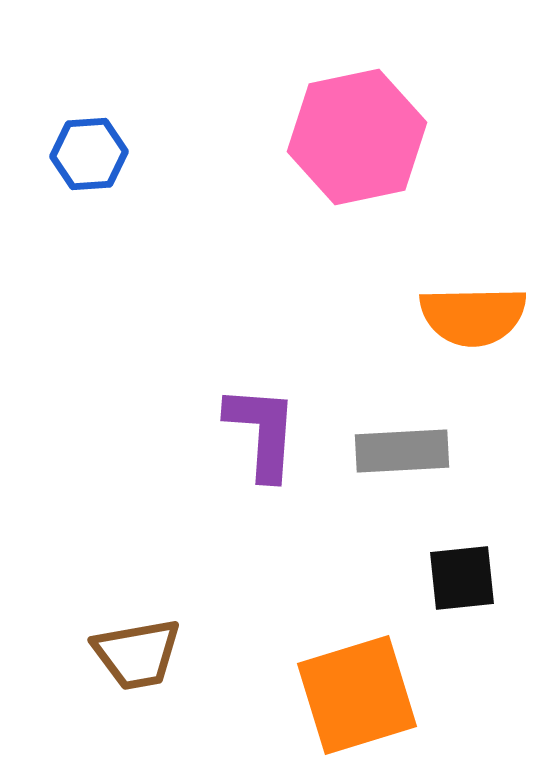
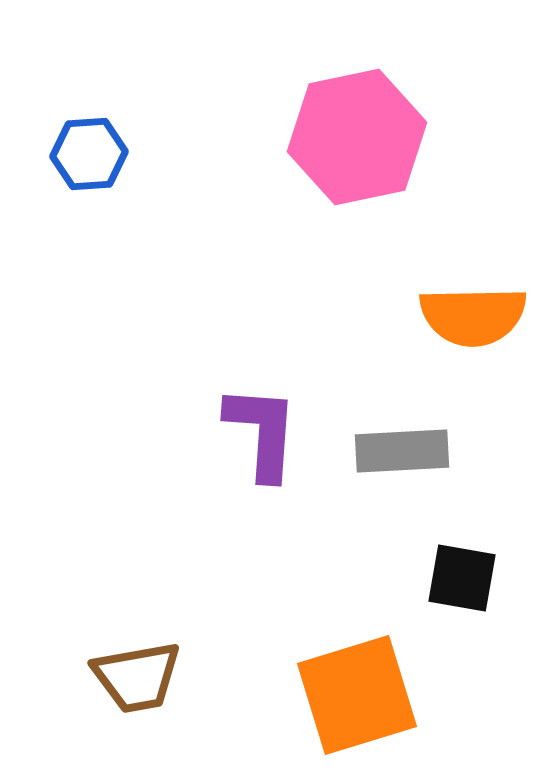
black square: rotated 16 degrees clockwise
brown trapezoid: moved 23 px down
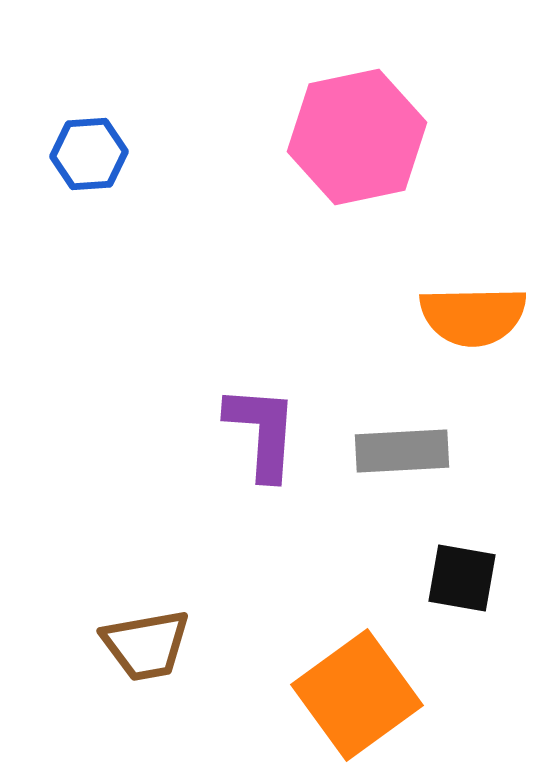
brown trapezoid: moved 9 px right, 32 px up
orange square: rotated 19 degrees counterclockwise
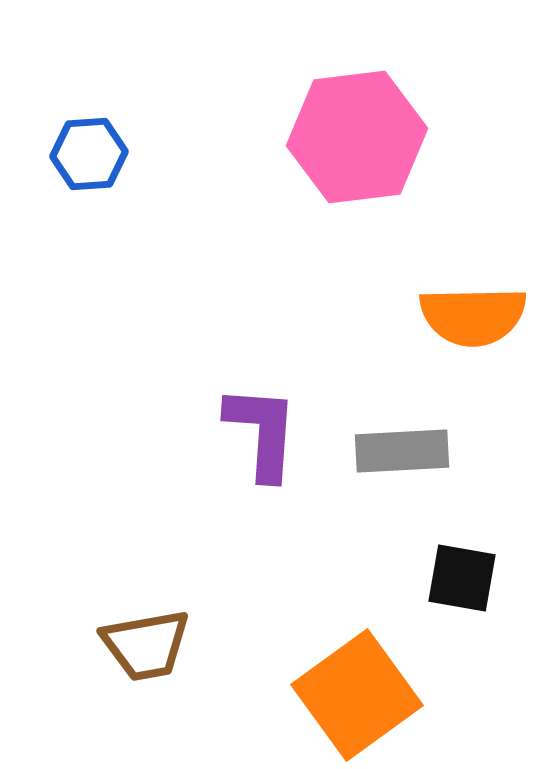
pink hexagon: rotated 5 degrees clockwise
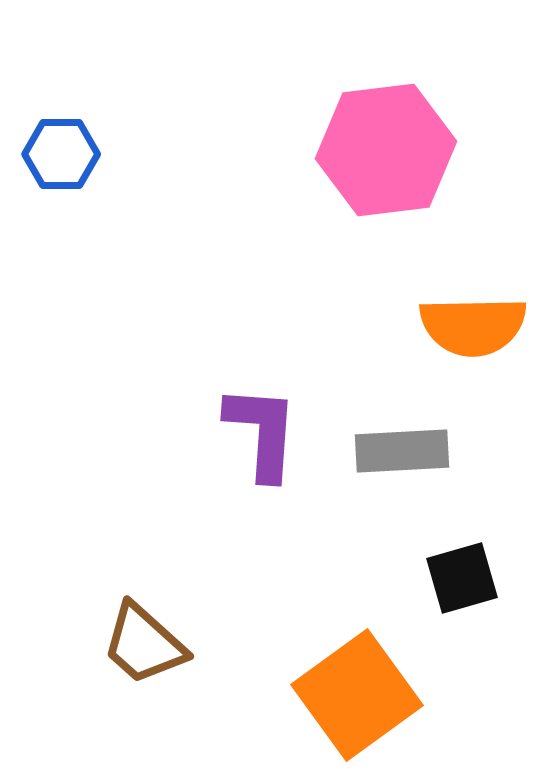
pink hexagon: moved 29 px right, 13 px down
blue hexagon: moved 28 px left; rotated 4 degrees clockwise
orange semicircle: moved 10 px down
black square: rotated 26 degrees counterclockwise
brown trapezoid: moved 2 px left, 1 px up; rotated 52 degrees clockwise
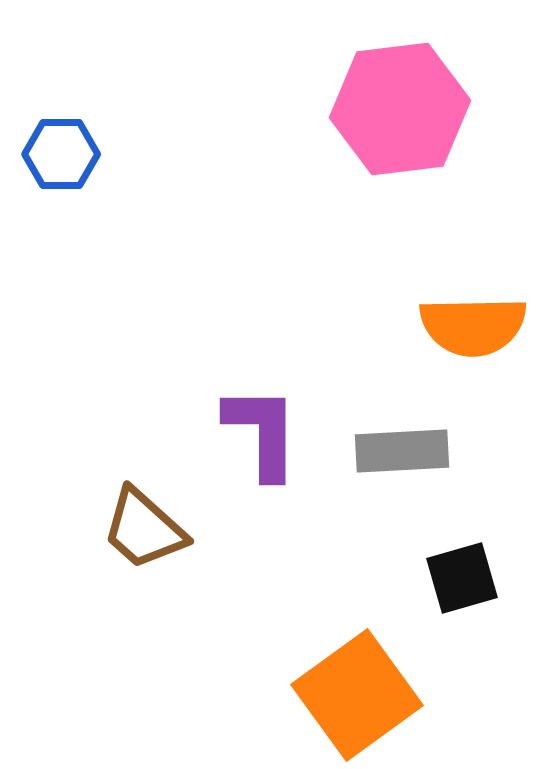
pink hexagon: moved 14 px right, 41 px up
purple L-shape: rotated 4 degrees counterclockwise
brown trapezoid: moved 115 px up
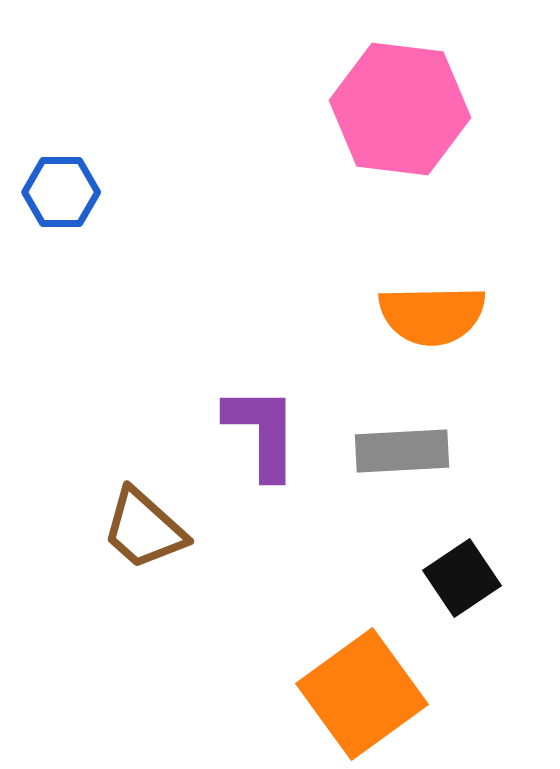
pink hexagon: rotated 14 degrees clockwise
blue hexagon: moved 38 px down
orange semicircle: moved 41 px left, 11 px up
black square: rotated 18 degrees counterclockwise
orange square: moved 5 px right, 1 px up
